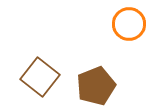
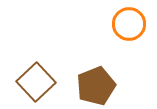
brown square: moved 4 px left, 5 px down; rotated 9 degrees clockwise
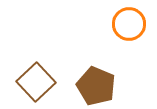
brown pentagon: rotated 27 degrees counterclockwise
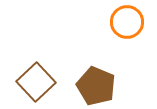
orange circle: moved 2 px left, 2 px up
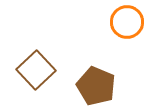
brown square: moved 12 px up
